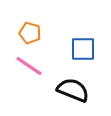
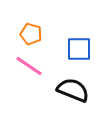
orange pentagon: moved 1 px right, 1 px down
blue square: moved 4 px left
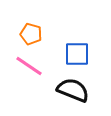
blue square: moved 2 px left, 5 px down
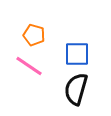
orange pentagon: moved 3 px right, 1 px down
black semicircle: moved 3 px right, 1 px up; rotated 96 degrees counterclockwise
